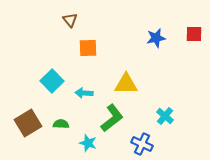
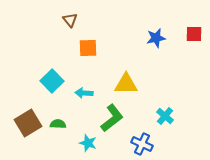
green semicircle: moved 3 px left
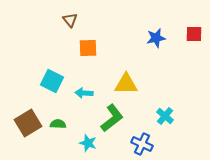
cyan square: rotated 20 degrees counterclockwise
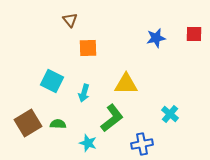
cyan arrow: rotated 78 degrees counterclockwise
cyan cross: moved 5 px right, 2 px up
blue cross: rotated 35 degrees counterclockwise
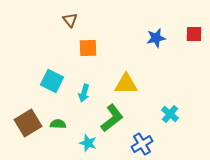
blue cross: rotated 20 degrees counterclockwise
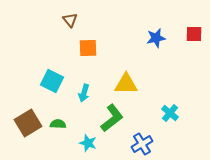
cyan cross: moved 1 px up
